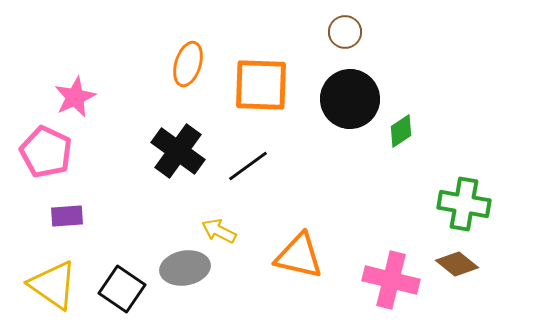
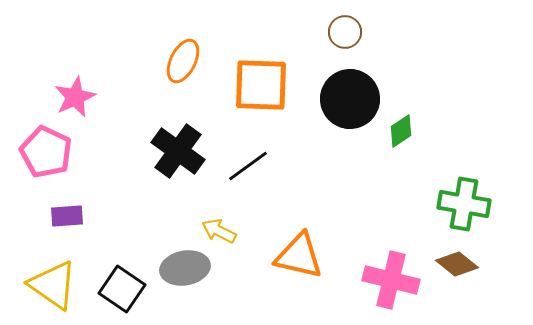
orange ellipse: moved 5 px left, 3 px up; rotated 9 degrees clockwise
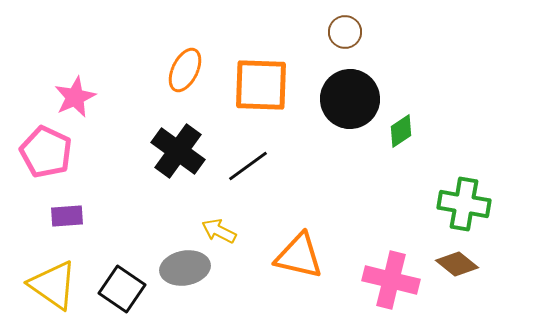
orange ellipse: moved 2 px right, 9 px down
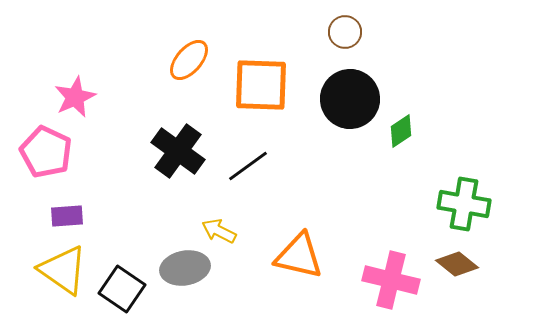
orange ellipse: moved 4 px right, 10 px up; rotated 15 degrees clockwise
yellow triangle: moved 10 px right, 15 px up
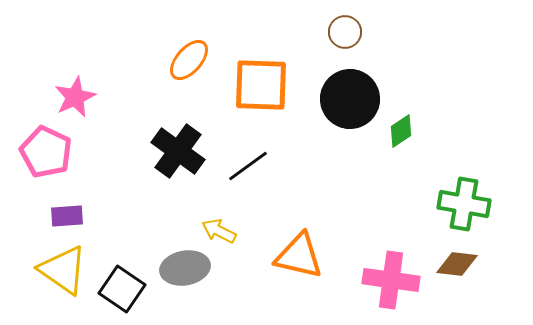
brown diamond: rotated 33 degrees counterclockwise
pink cross: rotated 6 degrees counterclockwise
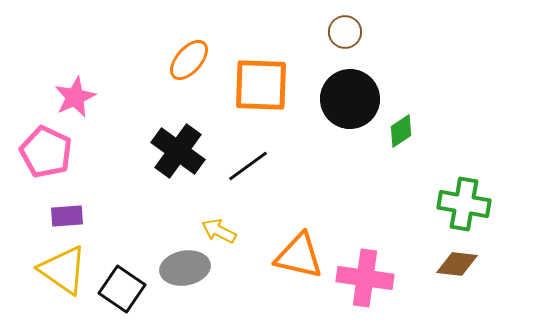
pink cross: moved 26 px left, 2 px up
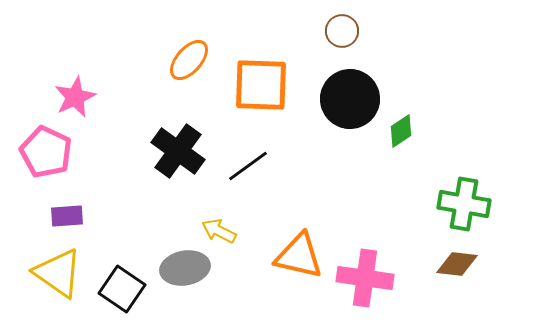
brown circle: moved 3 px left, 1 px up
yellow triangle: moved 5 px left, 3 px down
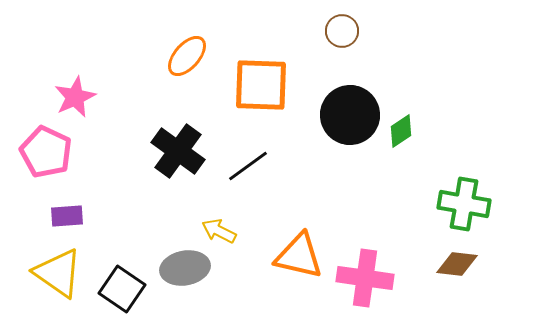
orange ellipse: moved 2 px left, 4 px up
black circle: moved 16 px down
